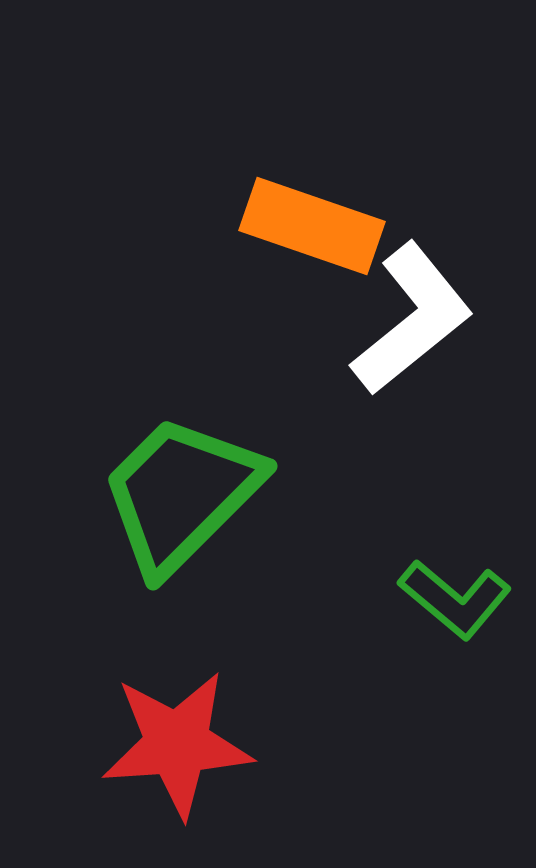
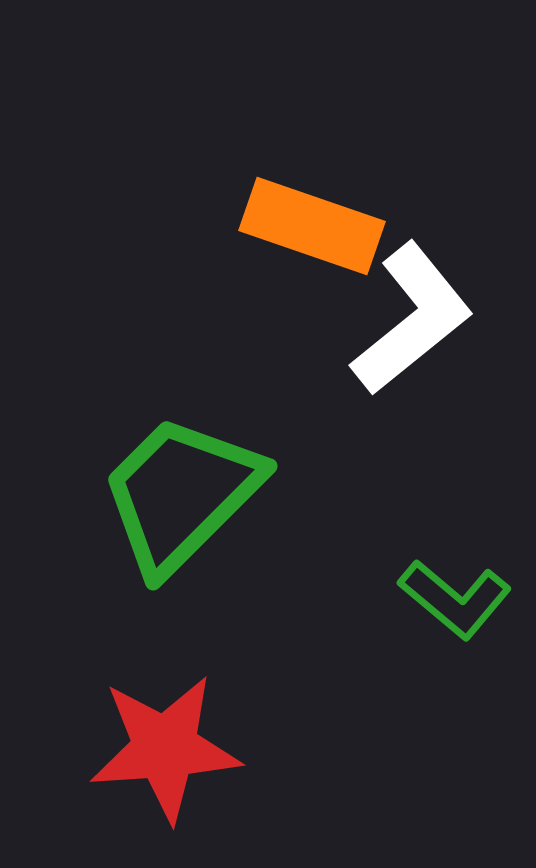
red star: moved 12 px left, 4 px down
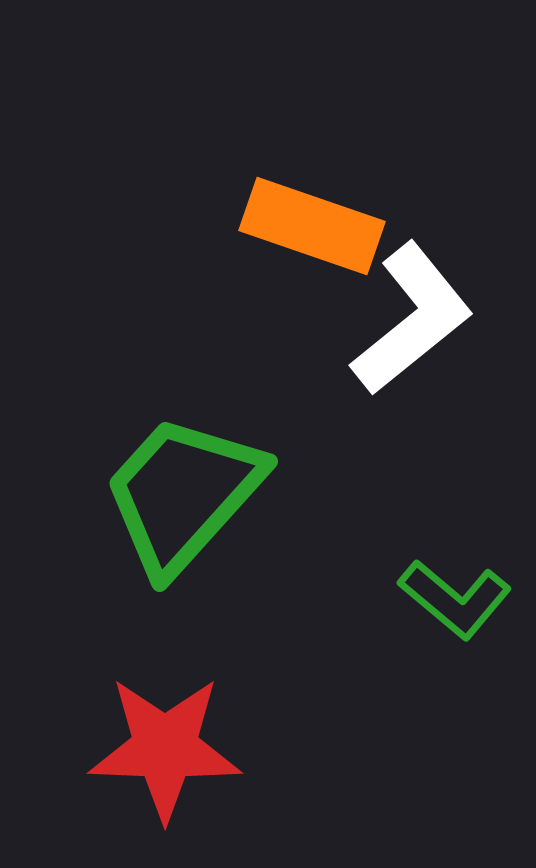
green trapezoid: moved 2 px right; rotated 3 degrees counterclockwise
red star: rotated 6 degrees clockwise
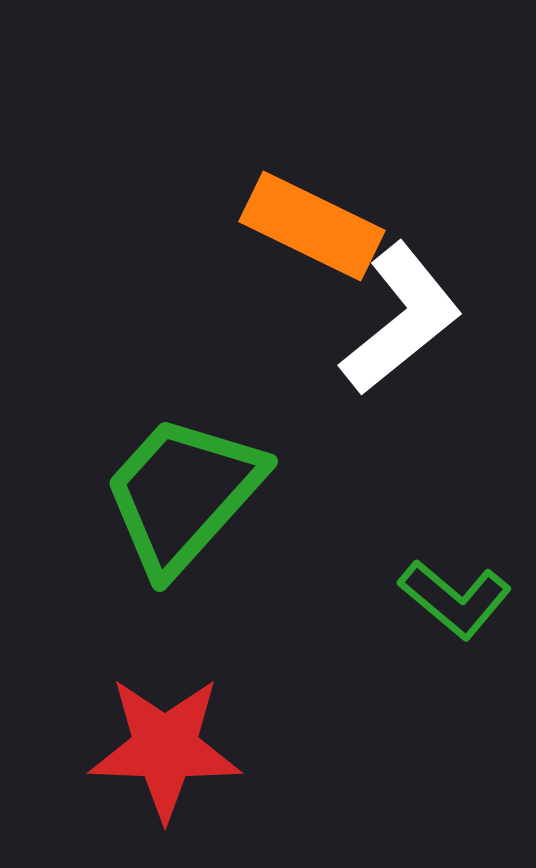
orange rectangle: rotated 7 degrees clockwise
white L-shape: moved 11 px left
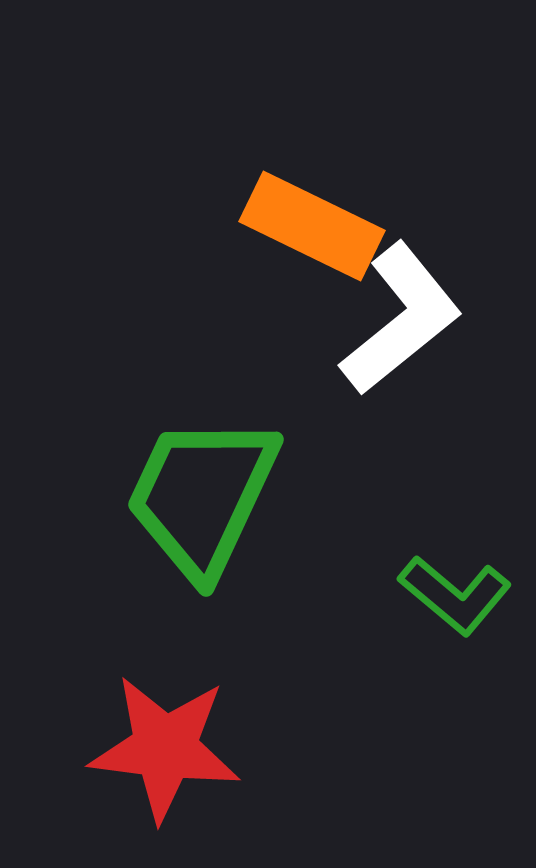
green trapezoid: moved 19 px right, 2 px down; rotated 17 degrees counterclockwise
green L-shape: moved 4 px up
red star: rotated 5 degrees clockwise
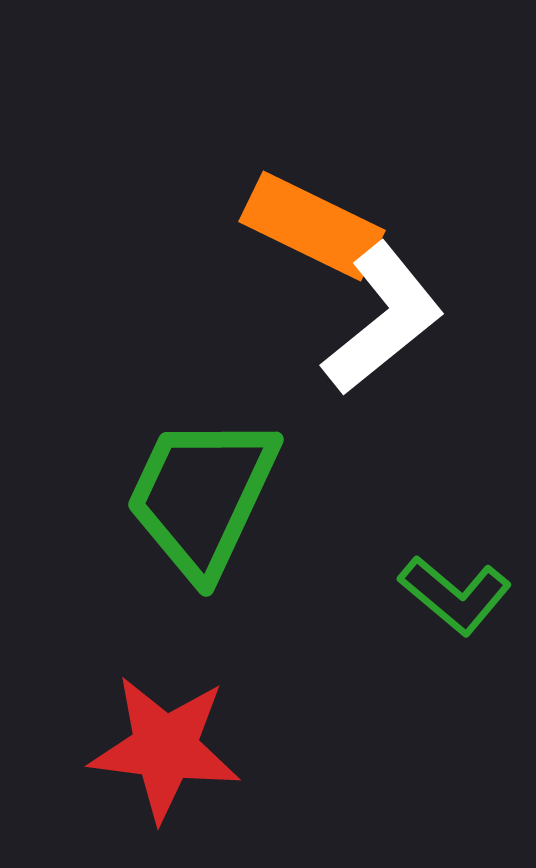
white L-shape: moved 18 px left
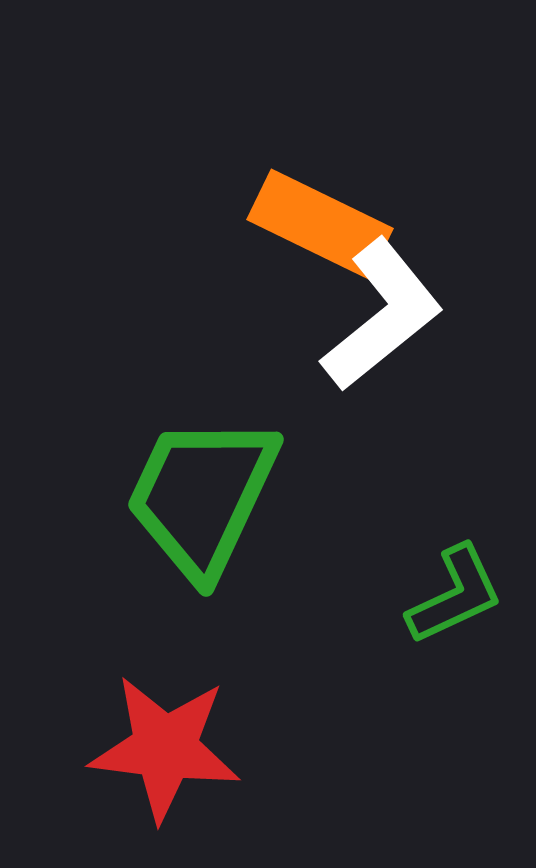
orange rectangle: moved 8 px right, 2 px up
white L-shape: moved 1 px left, 4 px up
green L-shape: rotated 65 degrees counterclockwise
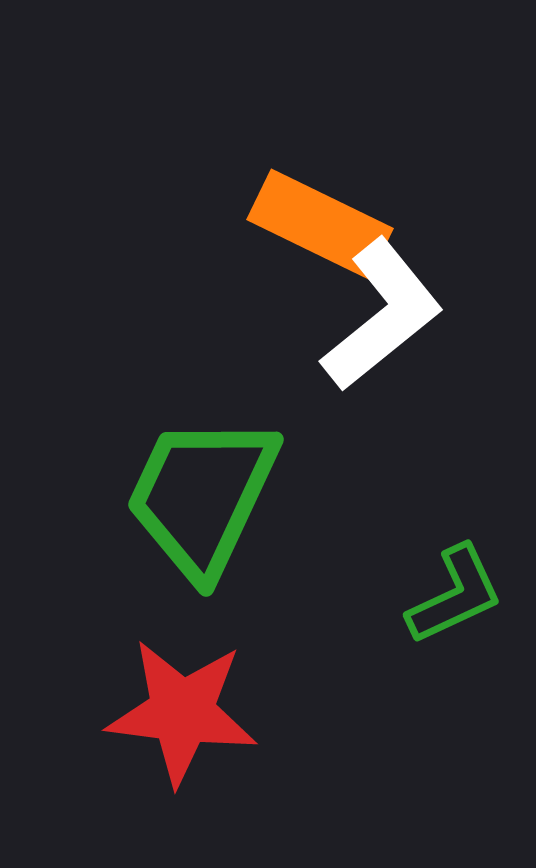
red star: moved 17 px right, 36 px up
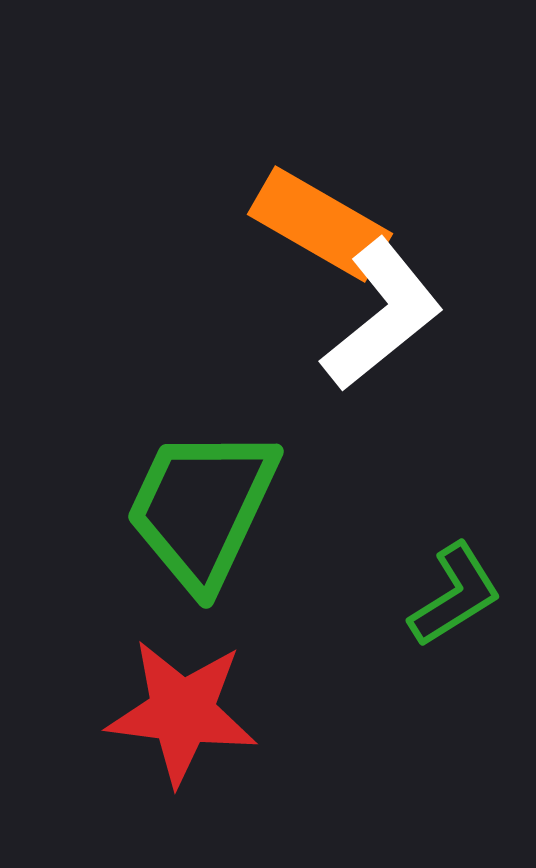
orange rectangle: rotated 4 degrees clockwise
green trapezoid: moved 12 px down
green L-shape: rotated 7 degrees counterclockwise
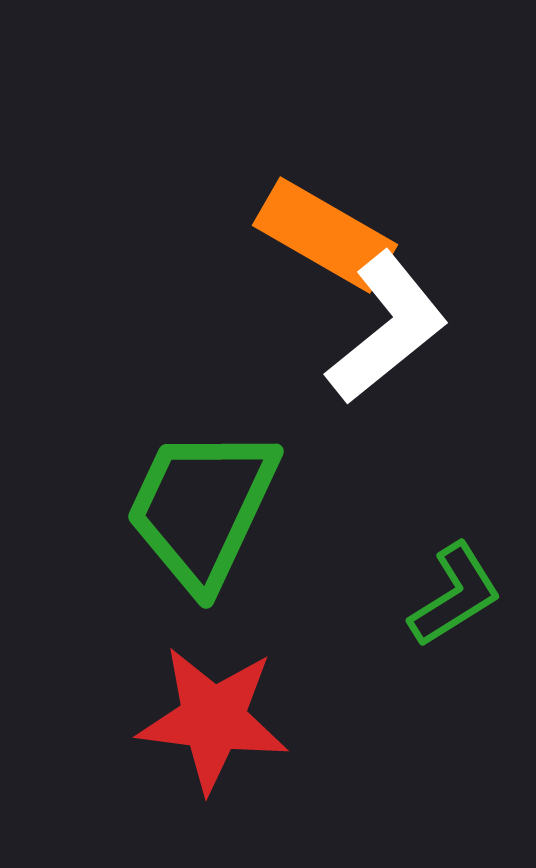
orange rectangle: moved 5 px right, 11 px down
white L-shape: moved 5 px right, 13 px down
red star: moved 31 px right, 7 px down
